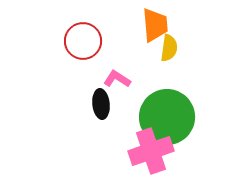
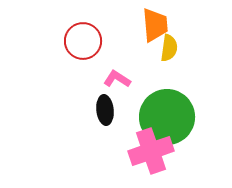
black ellipse: moved 4 px right, 6 px down
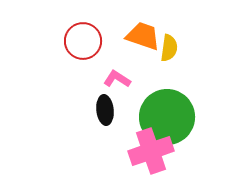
orange trapezoid: moved 12 px left, 11 px down; rotated 66 degrees counterclockwise
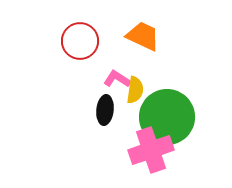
orange trapezoid: rotated 6 degrees clockwise
red circle: moved 3 px left
yellow semicircle: moved 34 px left, 42 px down
black ellipse: rotated 12 degrees clockwise
pink cross: moved 1 px up
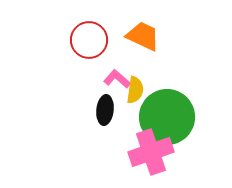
red circle: moved 9 px right, 1 px up
pink L-shape: rotated 8 degrees clockwise
pink cross: moved 2 px down
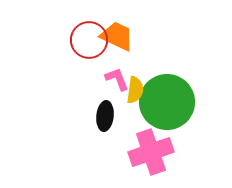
orange trapezoid: moved 26 px left
pink L-shape: rotated 28 degrees clockwise
black ellipse: moved 6 px down
green circle: moved 15 px up
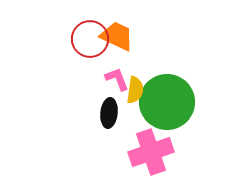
red circle: moved 1 px right, 1 px up
black ellipse: moved 4 px right, 3 px up
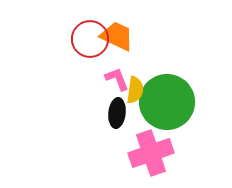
black ellipse: moved 8 px right
pink cross: moved 1 px down
